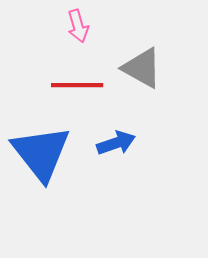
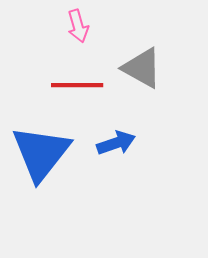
blue triangle: rotated 16 degrees clockwise
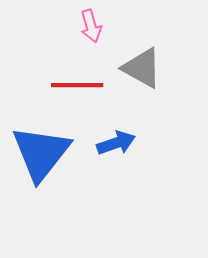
pink arrow: moved 13 px right
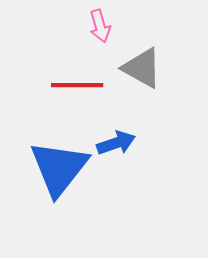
pink arrow: moved 9 px right
blue triangle: moved 18 px right, 15 px down
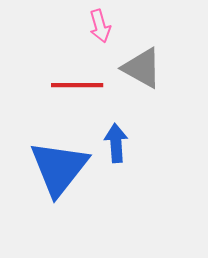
blue arrow: rotated 75 degrees counterclockwise
